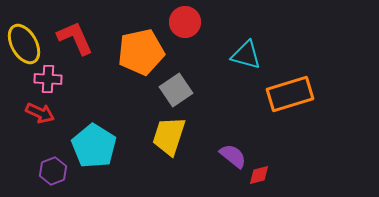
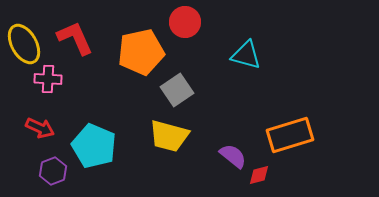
gray square: moved 1 px right
orange rectangle: moved 41 px down
red arrow: moved 15 px down
yellow trapezoid: rotated 93 degrees counterclockwise
cyan pentagon: rotated 9 degrees counterclockwise
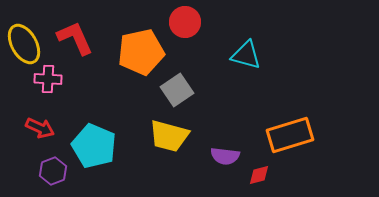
purple semicircle: moved 8 px left; rotated 148 degrees clockwise
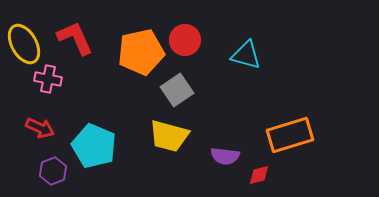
red circle: moved 18 px down
pink cross: rotated 8 degrees clockwise
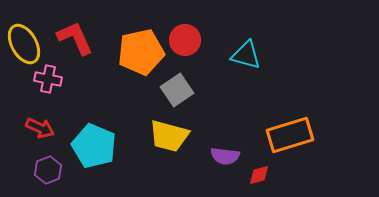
purple hexagon: moved 5 px left, 1 px up
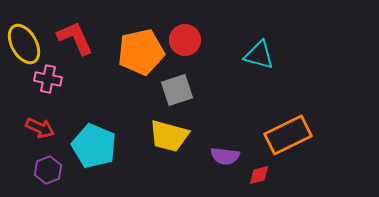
cyan triangle: moved 13 px right
gray square: rotated 16 degrees clockwise
orange rectangle: moved 2 px left; rotated 9 degrees counterclockwise
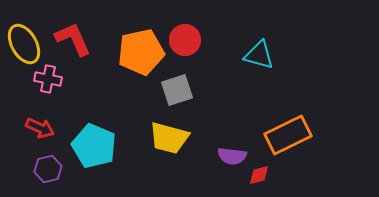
red L-shape: moved 2 px left, 1 px down
yellow trapezoid: moved 2 px down
purple semicircle: moved 7 px right
purple hexagon: moved 1 px up; rotated 8 degrees clockwise
